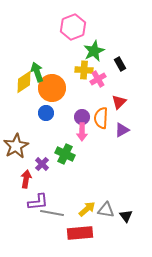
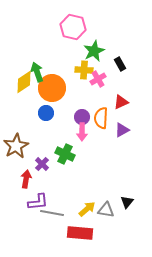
pink hexagon: rotated 25 degrees counterclockwise
red triangle: moved 2 px right; rotated 21 degrees clockwise
black triangle: moved 1 px right, 14 px up; rotated 16 degrees clockwise
red rectangle: rotated 10 degrees clockwise
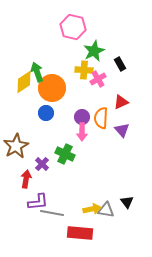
purple triangle: rotated 42 degrees counterclockwise
black triangle: rotated 16 degrees counterclockwise
yellow arrow: moved 5 px right; rotated 30 degrees clockwise
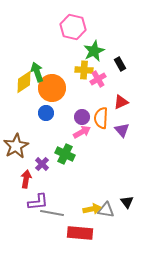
pink arrow: rotated 120 degrees counterclockwise
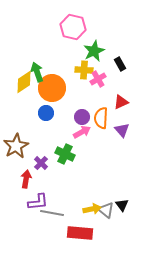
purple cross: moved 1 px left, 1 px up
black triangle: moved 5 px left, 3 px down
gray triangle: rotated 30 degrees clockwise
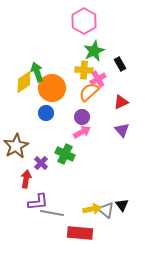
pink hexagon: moved 11 px right, 6 px up; rotated 15 degrees clockwise
orange semicircle: moved 12 px left, 26 px up; rotated 45 degrees clockwise
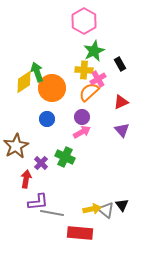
blue circle: moved 1 px right, 6 px down
green cross: moved 3 px down
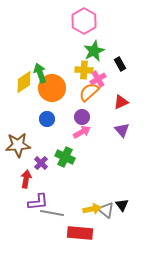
green arrow: moved 3 px right, 1 px down
brown star: moved 2 px right, 1 px up; rotated 25 degrees clockwise
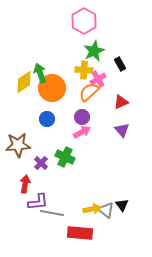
red arrow: moved 1 px left, 5 px down
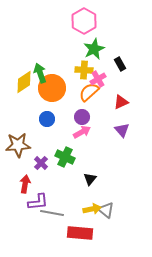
green star: moved 2 px up
black triangle: moved 32 px left, 26 px up; rotated 16 degrees clockwise
